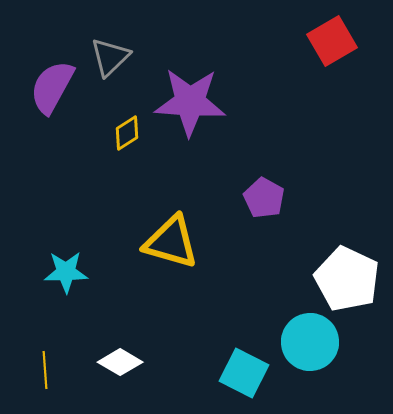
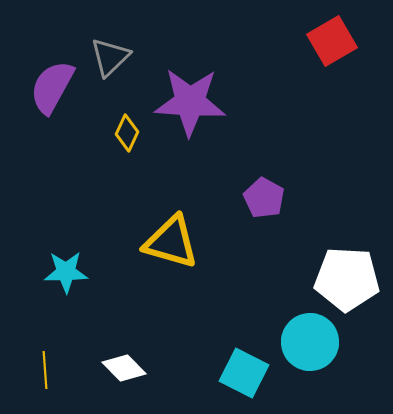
yellow diamond: rotated 33 degrees counterclockwise
white pentagon: rotated 22 degrees counterclockwise
white diamond: moved 4 px right, 6 px down; rotated 15 degrees clockwise
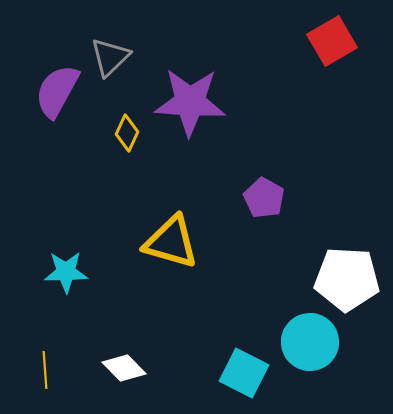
purple semicircle: moved 5 px right, 4 px down
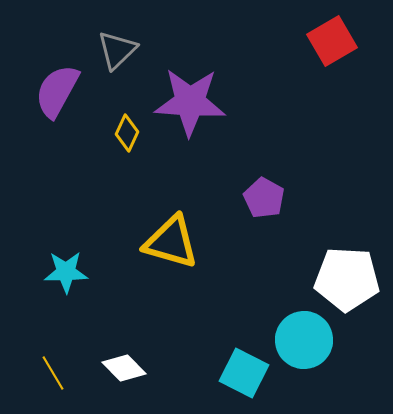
gray triangle: moved 7 px right, 7 px up
cyan circle: moved 6 px left, 2 px up
yellow line: moved 8 px right, 3 px down; rotated 27 degrees counterclockwise
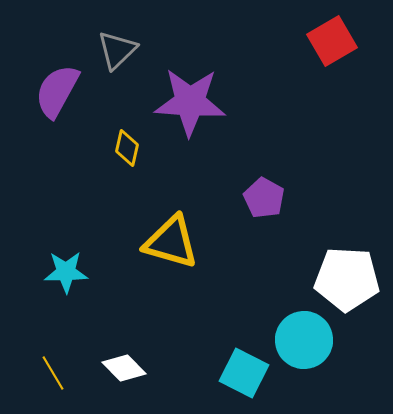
yellow diamond: moved 15 px down; rotated 12 degrees counterclockwise
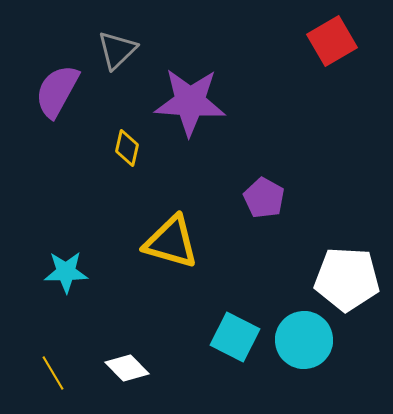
white diamond: moved 3 px right
cyan square: moved 9 px left, 36 px up
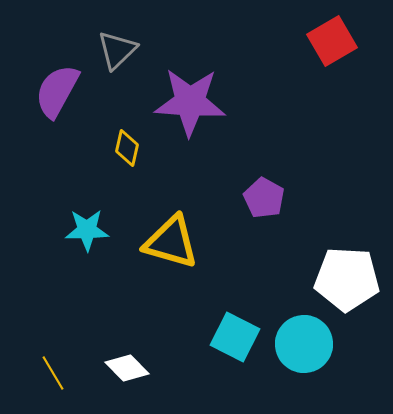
cyan star: moved 21 px right, 42 px up
cyan circle: moved 4 px down
